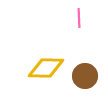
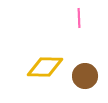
yellow diamond: moved 1 px left, 1 px up
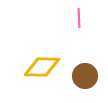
yellow diamond: moved 3 px left
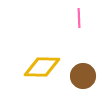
brown circle: moved 2 px left
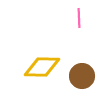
brown circle: moved 1 px left
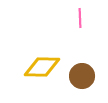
pink line: moved 1 px right
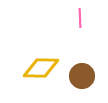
yellow diamond: moved 1 px left, 1 px down
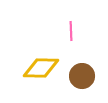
pink line: moved 9 px left, 13 px down
